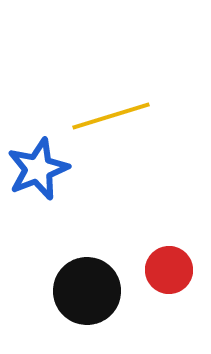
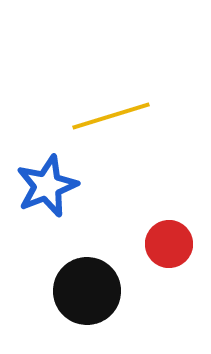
blue star: moved 9 px right, 17 px down
red circle: moved 26 px up
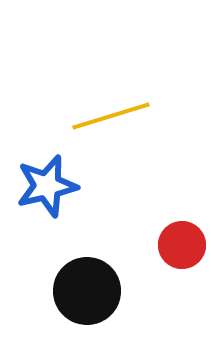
blue star: rotated 8 degrees clockwise
red circle: moved 13 px right, 1 px down
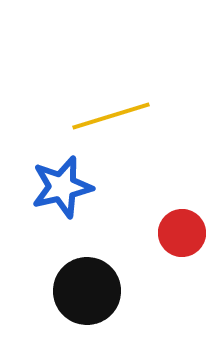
blue star: moved 15 px right, 1 px down
red circle: moved 12 px up
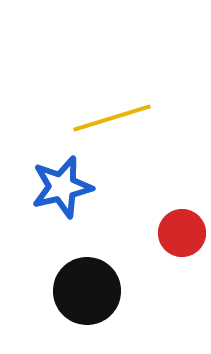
yellow line: moved 1 px right, 2 px down
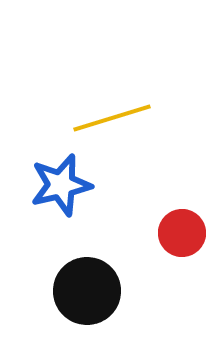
blue star: moved 1 px left, 2 px up
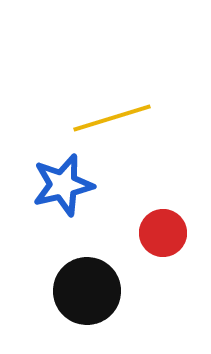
blue star: moved 2 px right
red circle: moved 19 px left
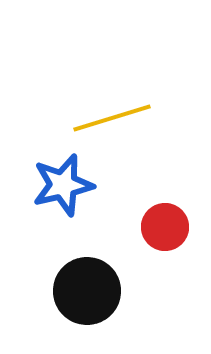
red circle: moved 2 px right, 6 px up
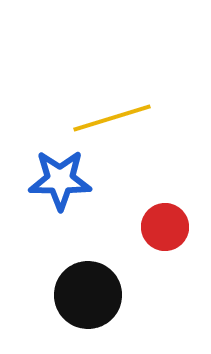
blue star: moved 3 px left, 5 px up; rotated 14 degrees clockwise
black circle: moved 1 px right, 4 px down
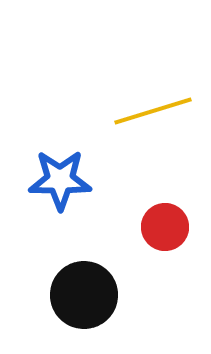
yellow line: moved 41 px right, 7 px up
black circle: moved 4 px left
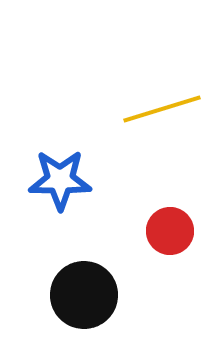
yellow line: moved 9 px right, 2 px up
red circle: moved 5 px right, 4 px down
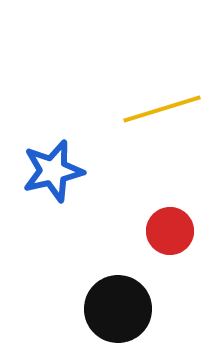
blue star: moved 7 px left, 9 px up; rotated 14 degrees counterclockwise
black circle: moved 34 px right, 14 px down
